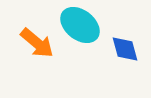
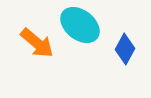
blue diamond: rotated 44 degrees clockwise
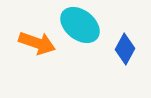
orange arrow: rotated 21 degrees counterclockwise
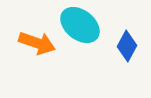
blue diamond: moved 2 px right, 3 px up
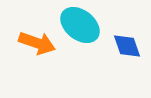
blue diamond: rotated 48 degrees counterclockwise
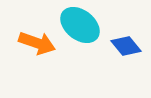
blue diamond: moved 1 px left; rotated 20 degrees counterclockwise
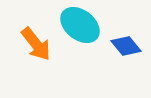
orange arrow: moved 1 px left, 1 px down; rotated 33 degrees clockwise
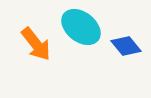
cyan ellipse: moved 1 px right, 2 px down
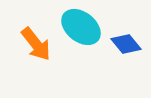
blue diamond: moved 2 px up
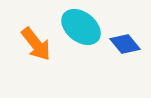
blue diamond: moved 1 px left
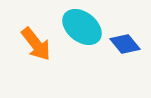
cyan ellipse: moved 1 px right
